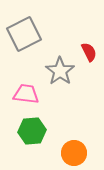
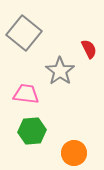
gray square: moved 1 px up; rotated 24 degrees counterclockwise
red semicircle: moved 3 px up
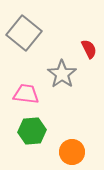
gray star: moved 2 px right, 3 px down
orange circle: moved 2 px left, 1 px up
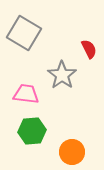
gray square: rotated 8 degrees counterclockwise
gray star: moved 1 px down
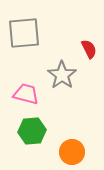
gray square: rotated 36 degrees counterclockwise
pink trapezoid: rotated 8 degrees clockwise
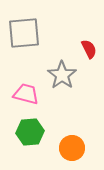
green hexagon: moved 2 px left, 1 px down
orange circle: moved 4 px up
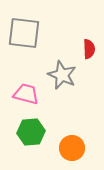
gray square: rotated 12 degrees clockwise
red semicircle: rotated 24 degrees clockwise
gray star: rotated 12 degrees counterclockwise
green hexagon: moved 1 px right
